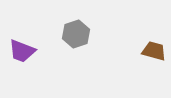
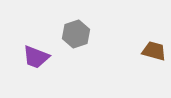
purple trapezoid: moved 14 px right, 6 px down
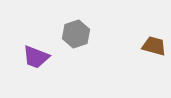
brown trapezoid: moved 5 px up
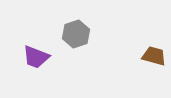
brown trapezoid: moved 10 px down
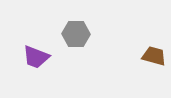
gray hexagon: rotated 20 degrees clockwise
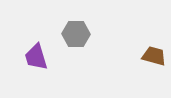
purple trapezoid: rotated 52 degrees clockwise
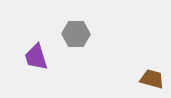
brown trapezoid: moved 2 px left, 23 px down
